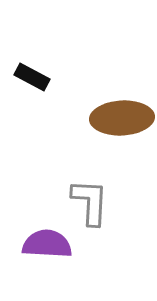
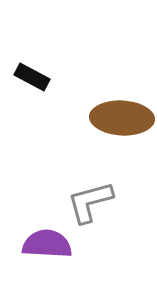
brown ellipse: rotated 6 degrees clockwise
gray L-shape: rotated 108 degrees counterclockwise
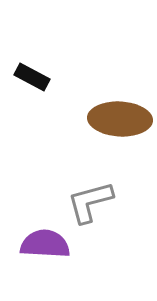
brown ellipse: moved 2 px left, 1 px down
purple semicircle: moved 2 px left
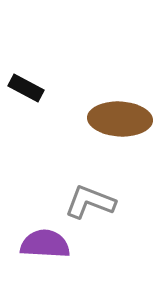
black rectangle: moved 6 px left, 11 px down
gray L-shape: rotated 36 degrees clockwise
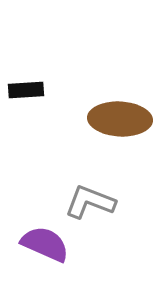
black rectangle: moved 2 px down; rotated 32 degrees counterclockwise
purple semicircle: rotated 21 degrees clockwise
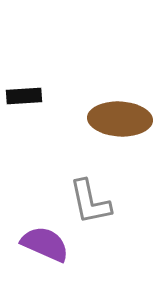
black rectangle: moved 2 px left, 6 px down
gray L-shape: rotated 123 degrees counterclockwise
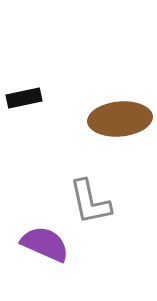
black rectangle: moved 2 px down; rotated 8 degrees counterclockwise
brown ellipse: rotated 8 degrees counterclockwise
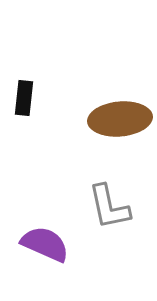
black rectangle: rotated 72 degrees counterclockwise
gray L-shape: moved 19 px right, 5 px down
